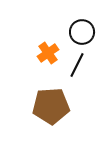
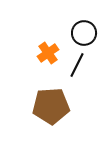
black circle: moved 2 px right, 1 px down
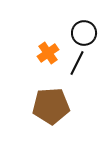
black line: moved 2 px up
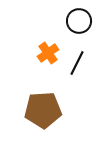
black circle: moved 5 px left, 12 px up
brown pentagon: moved 8 px left, 4 px down
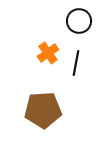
black line: moved 1 px left; rotated 15 degrees counterclockwise
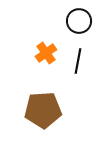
orange cross: moved 2 px left
black line: moved 2 px right, 2 px up
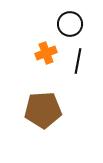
black circle: moved 9 px left, 3 px down
orange cross: rotated 15 degrees clockwise
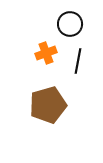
brown pentagon: moved 5 px right, 5 px up; rotated 12 degrees counterclockwise
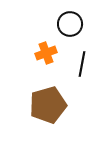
black line: moved 4 px right, 3 px down
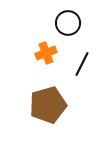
black circle: moved 2 px left, 1 px up
black line: rotated 15 degrees clockwise
